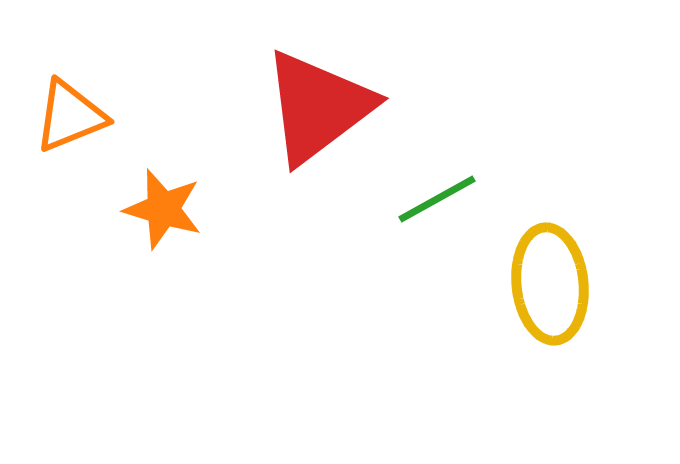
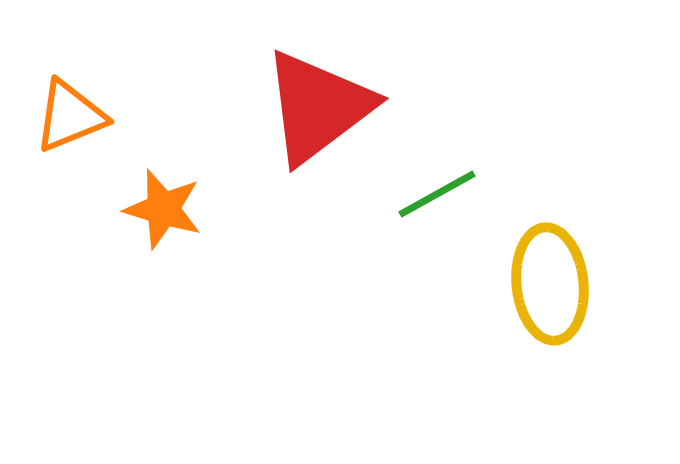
green line: moved 5 px up
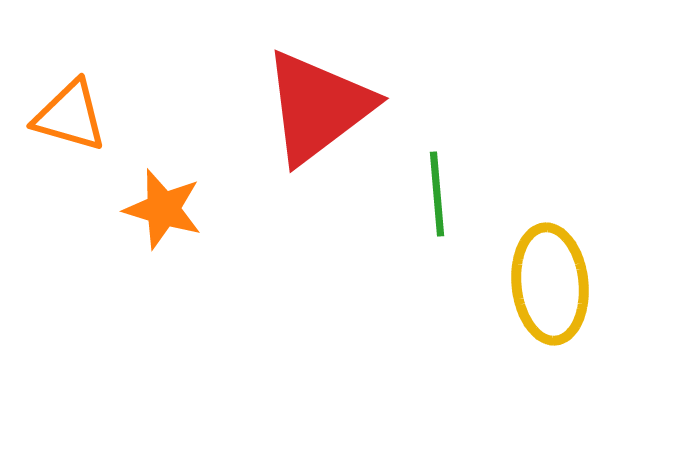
orange triangle: rotated 38 degrees clockwise
green line: rotated 66 degrees counterclockwise
